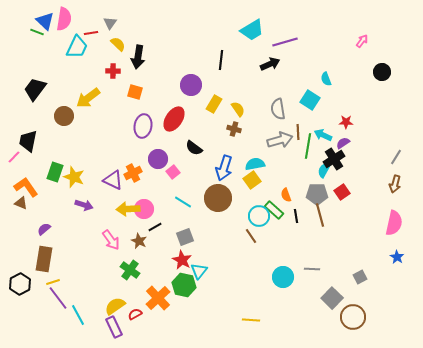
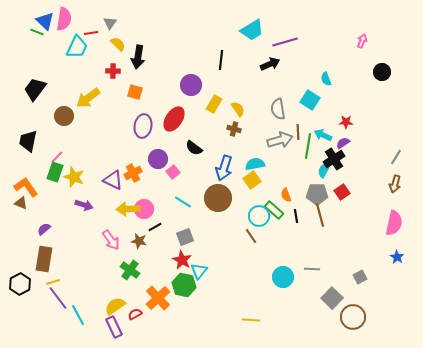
pink arrow at (362, 41): rotated 16 degrees counterclockwise
pink line at (14, 157): moved 43 px right
brown star at (139, 241): rotated 14 degrees counterclockwise
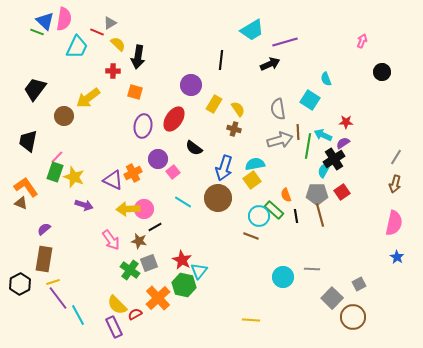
gray triangle at (110, 23): rotated 24 degrees clockwise
red line at (91, 33): moved 6 px right, 1 px up; rotated 32 degrees clockwise
brown line at (251, 236): rotated 35 degrees counterclockwise
gray square at (185, 237): moved 36 px left, 26 px down
gray square at (360, 277): moved 1 px left, 7 px down
yellow semicircle at (115, 306): moved 2 px right, 1 px up; rotated 100 degrees counterclockwise
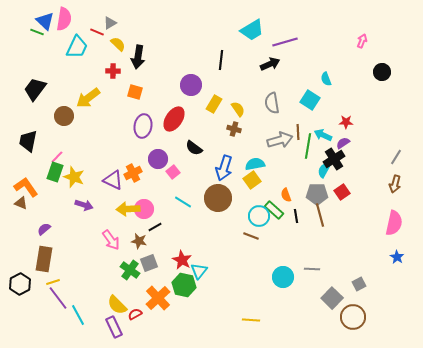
gray semicircle at (278, 109): moved 6 px left, 6 px up
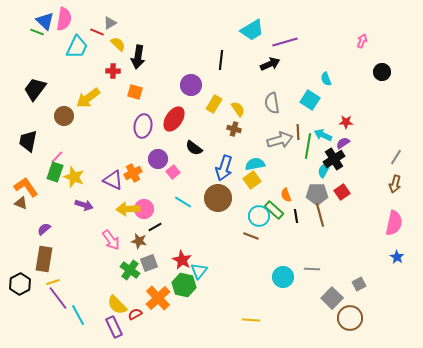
brown circle at (353, 317): moved 3 px left, 1 px down
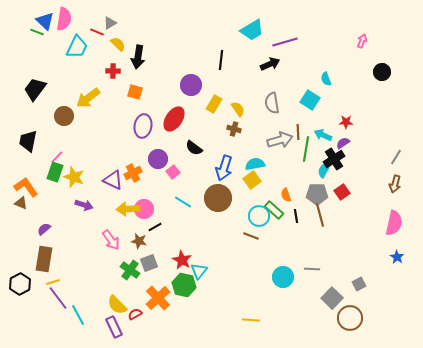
green line at (308, 146): moved 2 px left, 3 px down
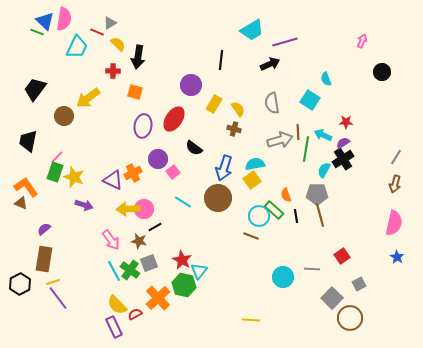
black cross at (334, 159): moved 9 px right
red square at (342, 192): moved 64 px down
cyan line at (78, 315): moved 36 px right, 44 px up
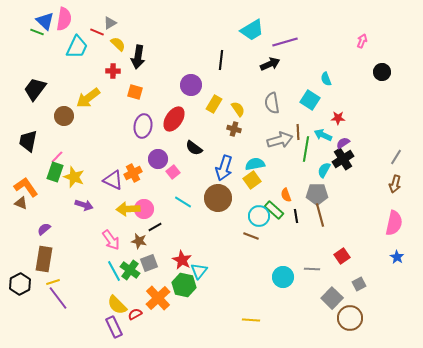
red star at (346, 122): moved 8 px left, 4 px up
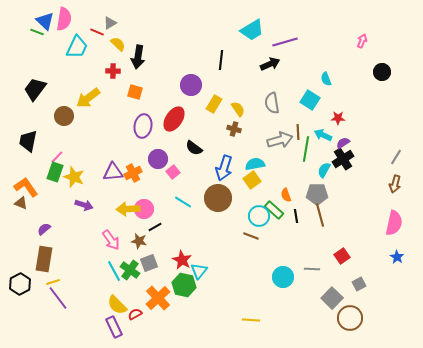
purple triangle at (113, 180): moved 8 px up; rotated 30 degrees counterclockwise
